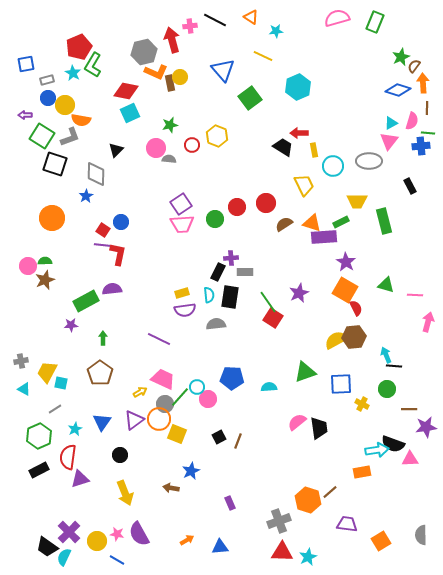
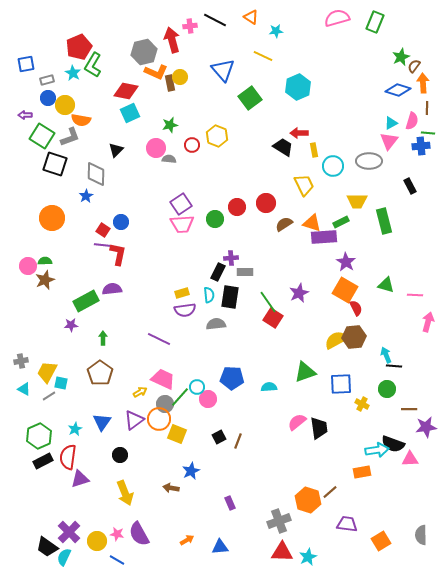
gray line at (55, 409): moved 6 px left, 13 px up
black rectangle at (39, 470): moved 4 px right, 9 px up
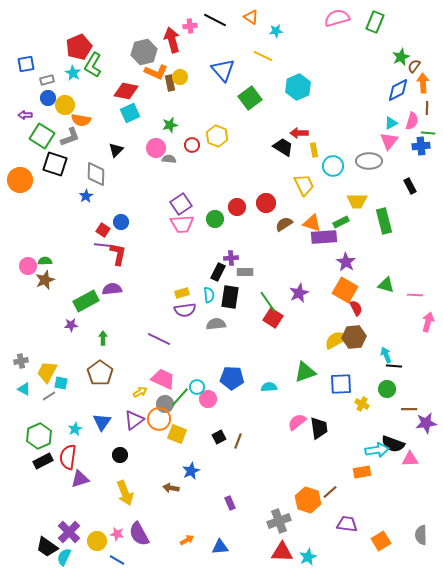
blue diamond at (398, 90): rotated 45 degrees counterclockwise
orange circle at (52, 218): moved 32 px left, 38 px up
purple star at (426, 427): moved 4 px up
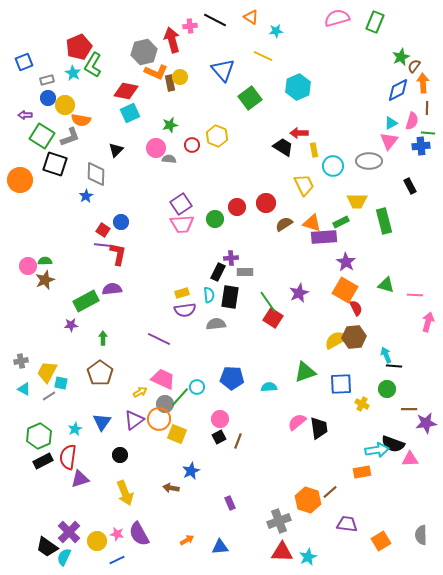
blue square at (26, 64): moved 2 px left, 2 px up; rotated 12 degrees counterclockwise
pink circle at (208, 399): moved 12 px right, 20 px down
blue line at (117, 560): rotated 56 degrees counterclockwise
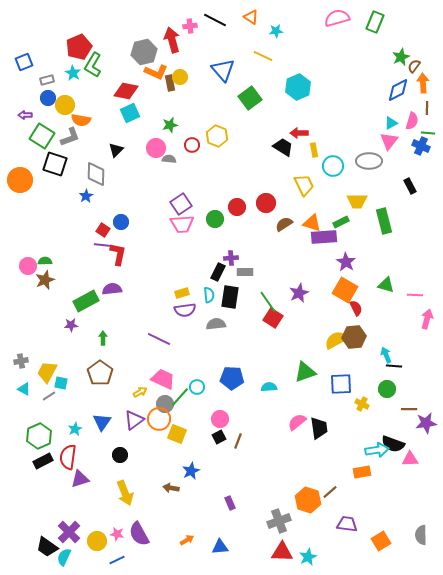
blue cross at (421, 146): rotated 30 degrees clockwise
pink arrow at (428, 322): moved 1 px left, 3 px up
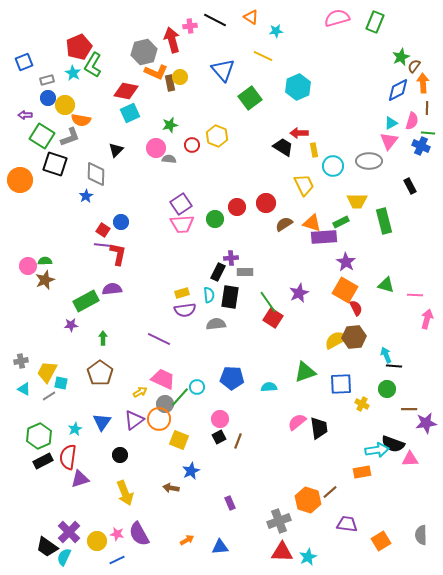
yellow square at (177, 434): moved 2 px right, 6 px down
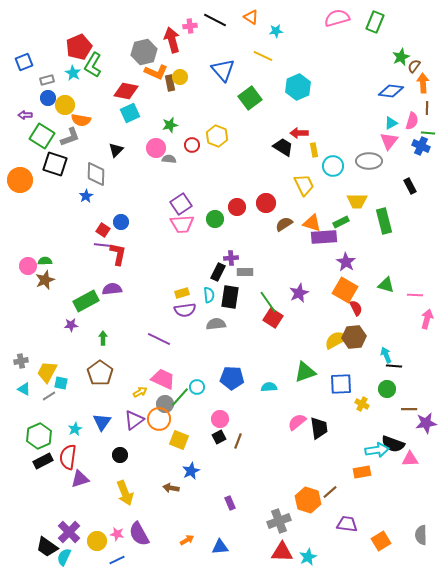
blue diamond at (398, 90): moved 7 px left, 1 px down; rotated 35 degrees clockwise
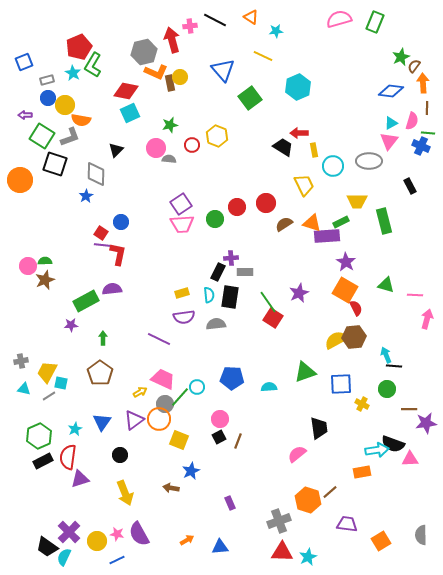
pink semicircle at (337, 18): moved 2 px right, 1 px down
red square at (103, 230): moved 2 px left, 3 px down
purple rectangle at (324, 237): moved 3 px right, 1 px up
purple semicircle at (185, 310): moved 1 px left, 7 px down
cyan triangle at (24, 389): rotated 16 degrees counterclockwise
pink semicircle at (297, 422): moved 32 px down
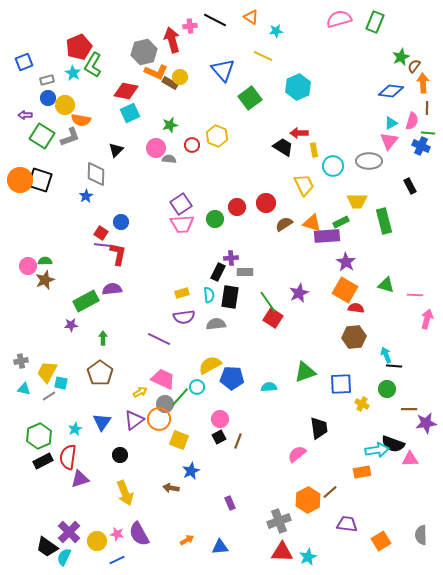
brown rectangle at (170, 83): rotated 49 degrees counterclockwise
black square at (55, 164): moved 15 px left, 16 px down
red semicircle at (356, 308): rotated 56 degrees counterclockwise
yellow semicircle at (336, 340): moved 126 px left, 25 px down
orange hexagon at (308, 500): rotated 15 degrees clockwise
